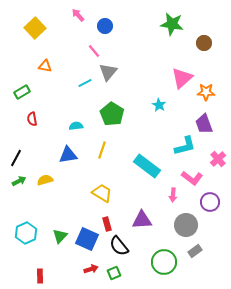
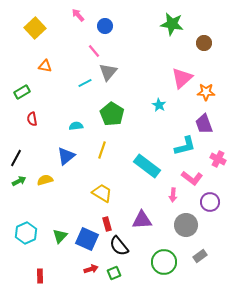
blue triangle at (68, 155): moved 2 px left, 1 px down; rotated 30 degrees counterclockwise
pink cross at (218, 159): rotated 21 degrees counterclockwise
gray rectangle at (195, 251): moved 5 px right, 5 px down
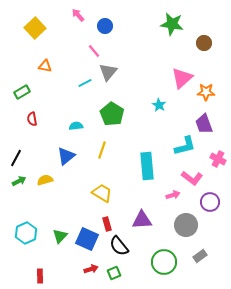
cyan rectangle at (147, 166): rotated 48 degrees clockwise
pink arrow at (173, 195): rotated 112 degrees counterclockwise
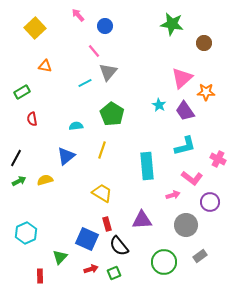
purple trapezoid at (204, 124): moved 19 px left, 13 px up; rotated 15 degrees counterclockwise
green triangle at (60, 236): moved 21 px down
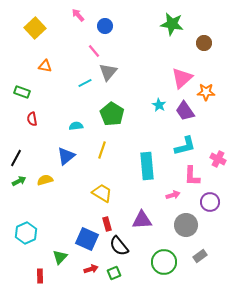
green rectangle at (22, 92): rotated 49 degrees clockwise
pink L-shape at (192, 178): moved 2 px up; rotated 55 degrees clockwise
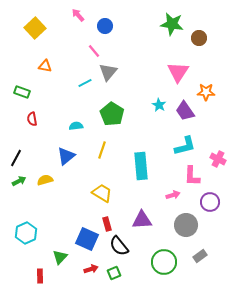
brown circle at (204, 43): moved 5 px left, 5 px up
pink triangle at (182, 78): moved 4 px left, 6 px up; rotated 15 degrees counterclockwise
cyan rectangle at (147, 166): moved 6 px left
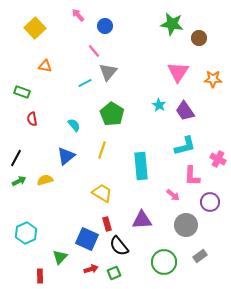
orange star at (206, 92): moved 7 px right, 13 px up
cyan semicircle at (76, 126): moved 2 px left, 1 px up; rotated 56 degrees clockwise
pink arrow at (173, 195): rotated 56 degrees clockwise
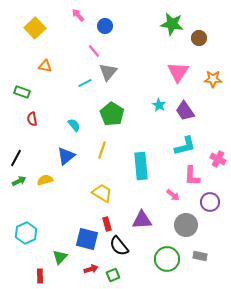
blue square at (87, 239): rotated 10 degrees counterclockwise
gray rectangle at (200, 256): rotated 48 degrees clockwise
green circle at (164, 262): moved 3 px right, 3 px up
green square at (114, 273): moved 1 px left, 2 px down
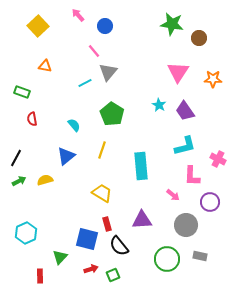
yellow square at (35, 28): moved 3 px right, 2 px up
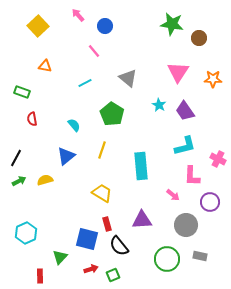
gray triangle at (108, 72): moved 20 px right, 6 px down; rotated 30 degrees counterclockwise
